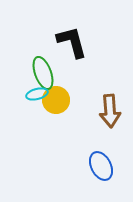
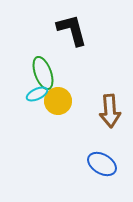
black L-shape: moved 12 px up
cyan ellipse: rotated 10 degrees counterclockwise
yellow circle: moved 2 px right, 1 px down
blue ellipse: moved 1 px right, 2 px up; rotated 32 degrees counterclockwise
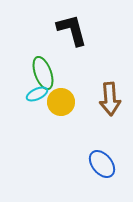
yellow circle: moved 3 px right, 1 px down
brown arrow: moved 12 px up
blue ellipse: rotated 20 degrees clockwise
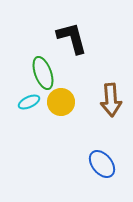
black L-shape: moved 8 px down
cyan ellipse: moved 8 px left, 8 px down
brown arrow: moved 1 px right, 1 px down
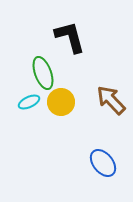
black L-shape: moved 2 px left, 1 px up
brown arrow: rotated 140 degrees clockwise
blue ellipse: moved 1 px right, 1 px up
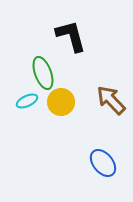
black L-shape: moved 1 px right, 1 px up
cyan ellipse: moved 2 px left, 1 px up
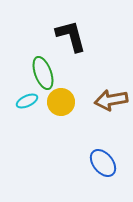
brown arrow: rotated 56 degrees counterclockwise
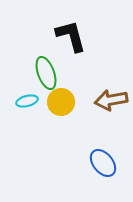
green ellipse: moved 3 px right
cyan ellipse: rotated 10 degrees clockwise
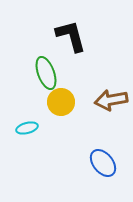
cyan ellipse: moved 27 px down
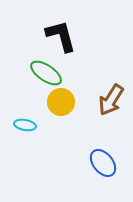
black L-shape: moved 10 px left
green ellipse: rotated 36 degrees counterclockwise
brown arrow: rotated 48 degrees counterclockwise
cyan ellipse: moved 2 px left, 3 px up; rotated 25 degrees clockwise
